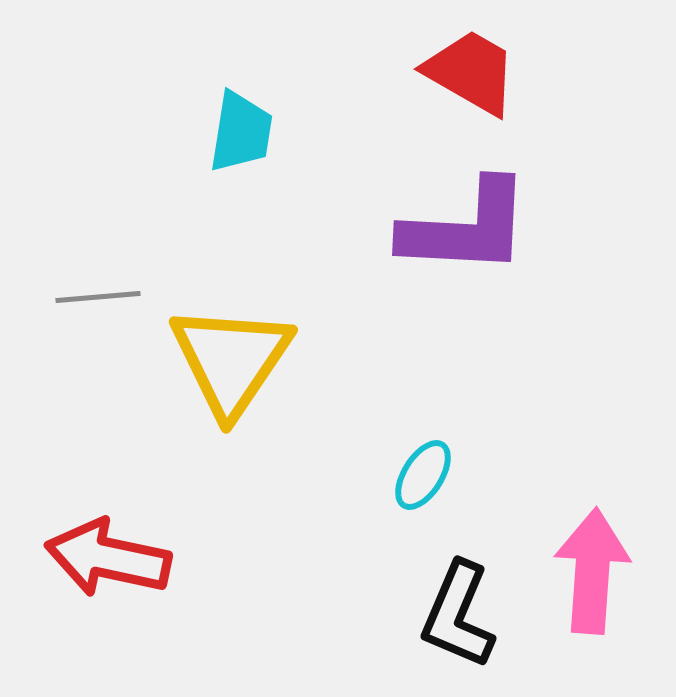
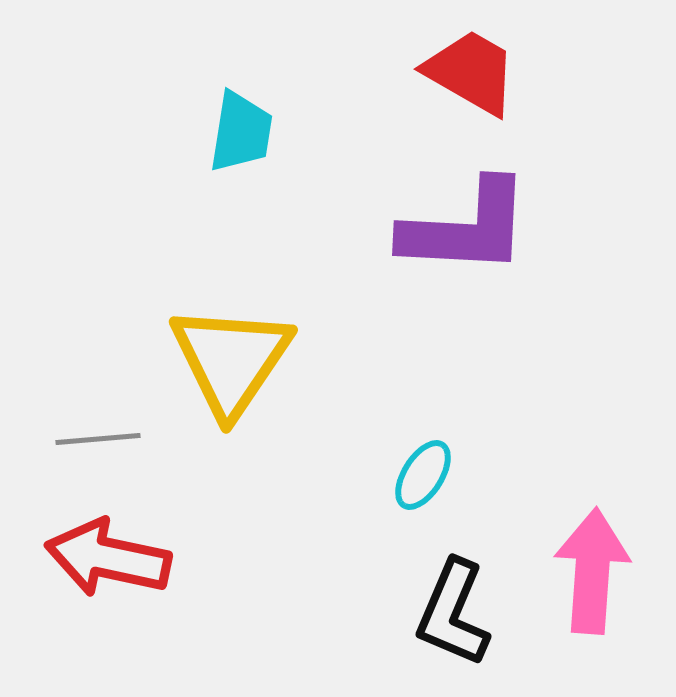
gray line: moved 142 px down
black L-shape: moved 5 px left, 2 px up
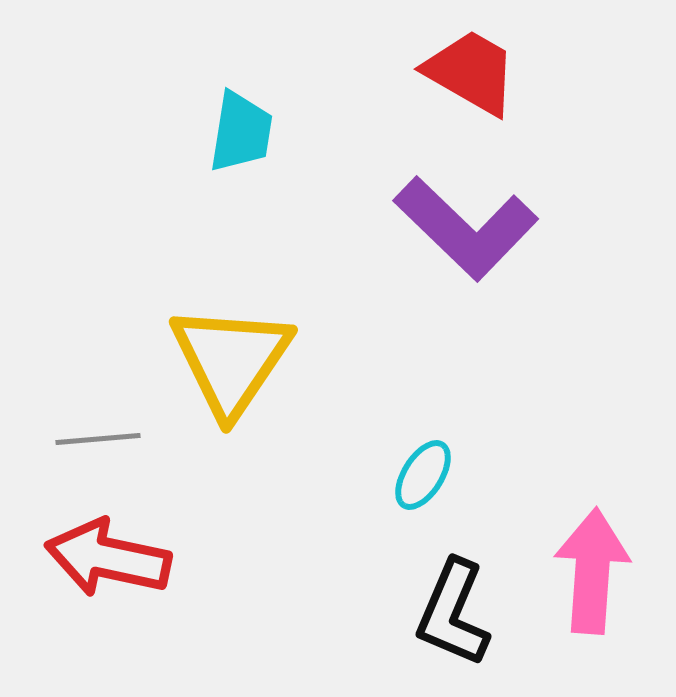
purple L-shape: rotated 41 degrees clockwise
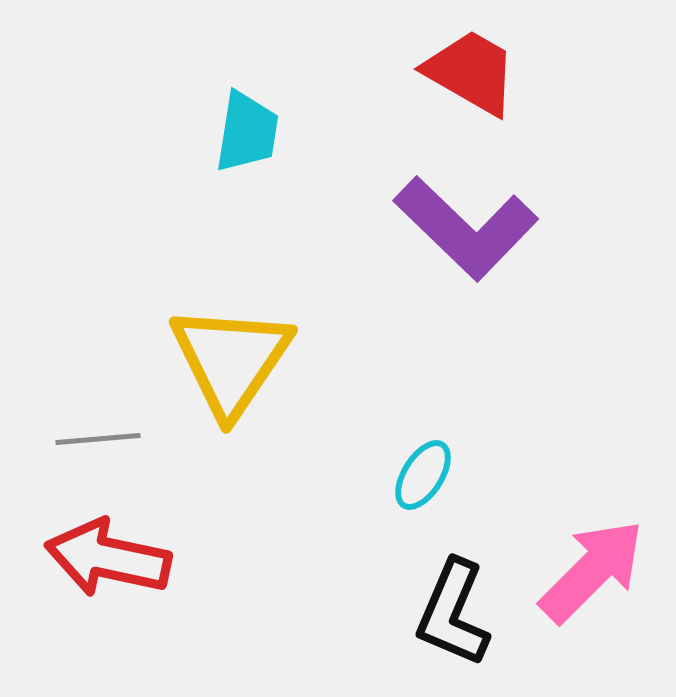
cyan trapezoid: moved 6 px right
pink arrow: rotated 41 degrees clockwise
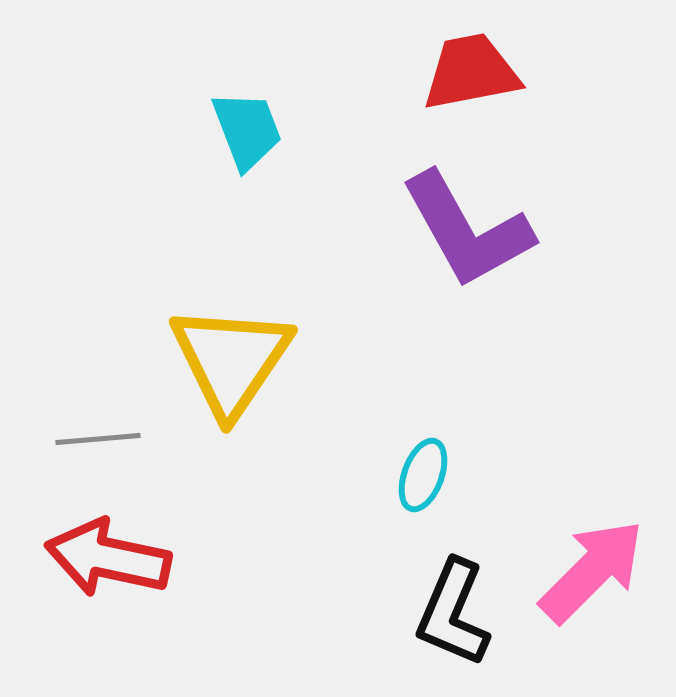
red trapezoid: rotated 41 degrees counterclockwise
cyan trapezoid: moved 2 px up; rotated 30 degrees counterclockwise
purple L-shape: moved 1 px right, 2 px down; rotated 17 degrees clockwise
cyan ellipse: rotated 12 degrees counterclockwise
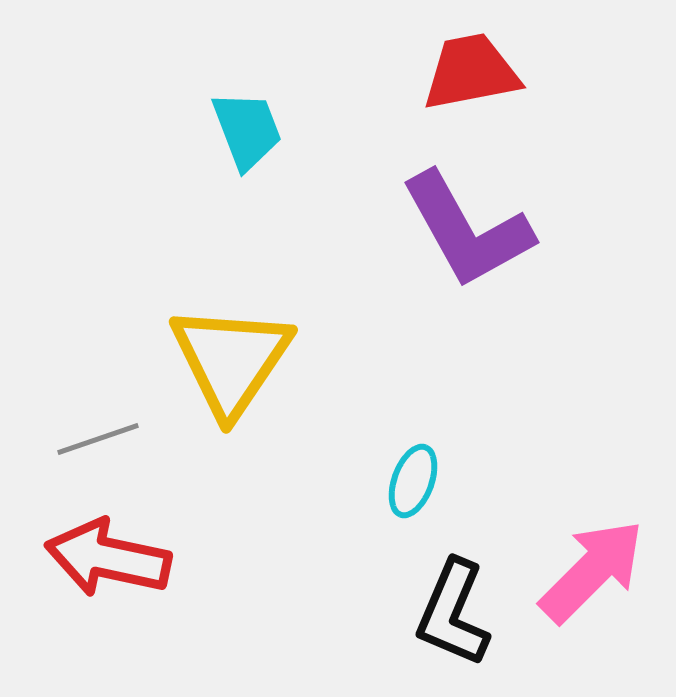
gray line: rotated 14 degrees counterclockwise
cyan ellipse: moved 10 px left, 6 px down
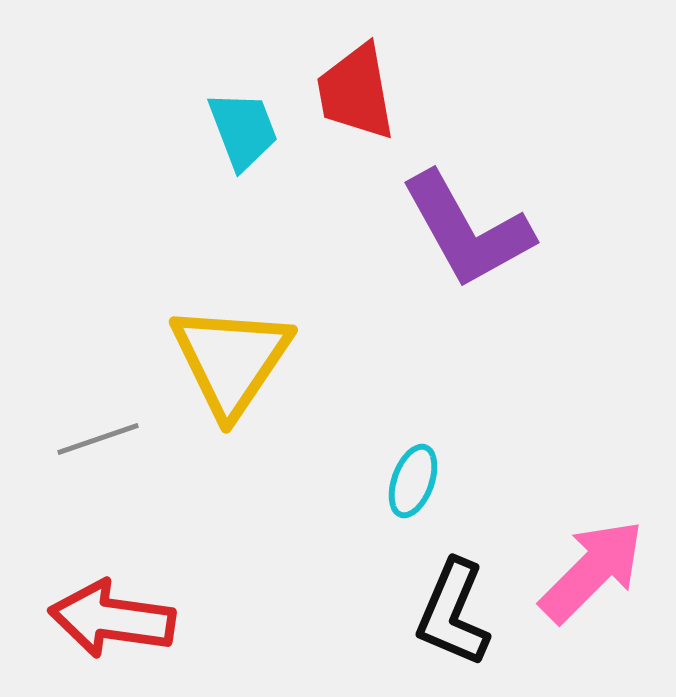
red trapezoid: moved 115 px left, 20 px down; rotated 89 degrees counterclockwise
cyan trapezoid: moved 4 px left
red arrow: moved 4 px right, 61 px down; rotated 4 degrees counterclockwise
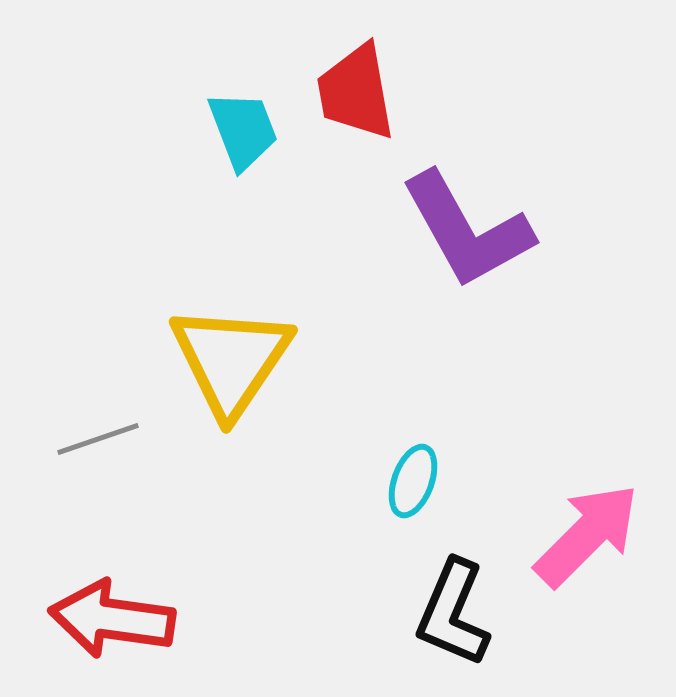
pink arrow: moved 5 px left, 36 px up
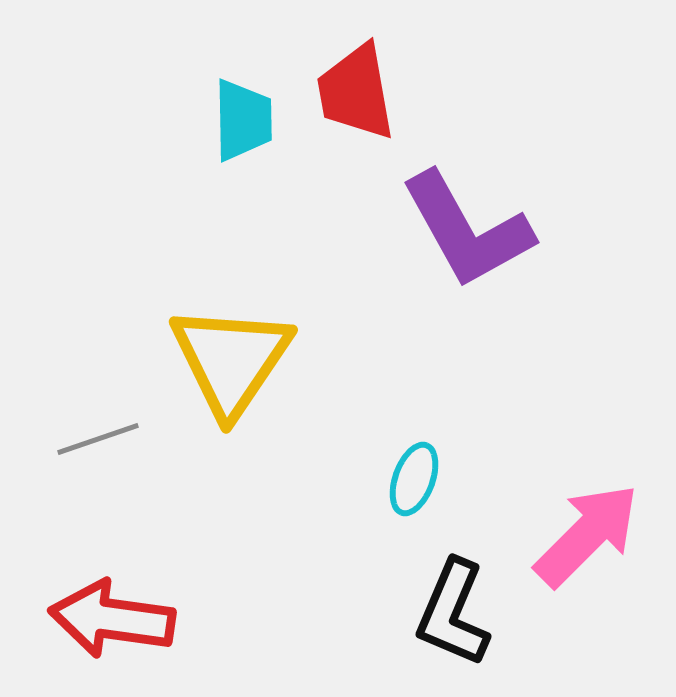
cyan trapezoid: moved 10 px up; rotated 20 degrees clockwise
cyan ellipse: moved 1 px right, 2 px up
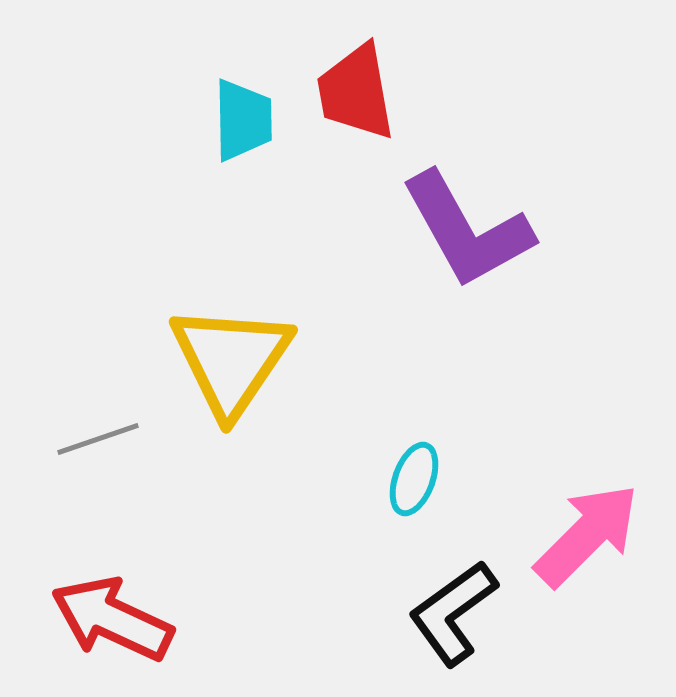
black L-shape: rotated 31 degrees clockwise
red arrow: rotated 17 degrees clockwise
